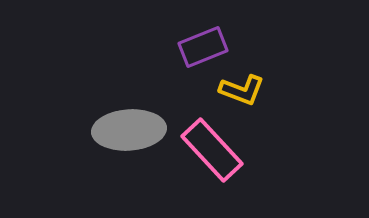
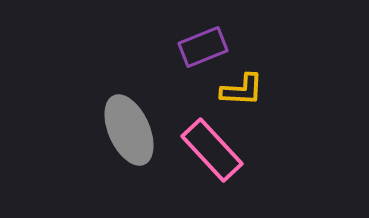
yellow L-shape: rotated 18 degrees counterclockwise
gray ellipse: rotated 70 degrees clockwise
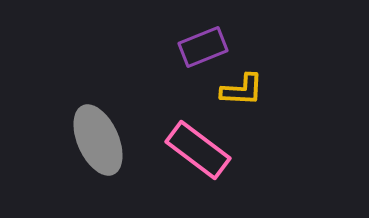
gray ellipse: moved 31 px left, 10 px down
pink rectangle: moved 14 px left; rotated 10 degrees counterclockwise
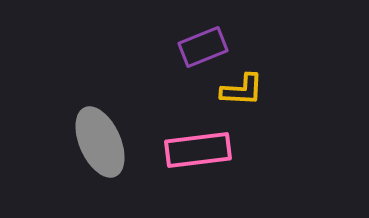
gray ellipse: moved 2 px right, 2 px down
pink rectangle: rotated 44 degrees counterclockwise
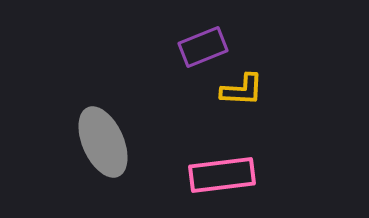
gray ellipse: moved 3 px right
pink rectangle: moved 24 px right, 25 px down
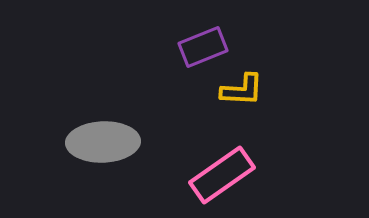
gray ellipse: rotated 68 degrees counterclockwise
pink rectangle: rotated 28 degrees counterclockwise
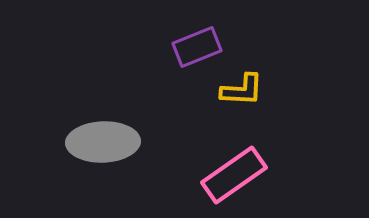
purple rectangle: moved 6 px left
pink rectangle: moved 12 px right
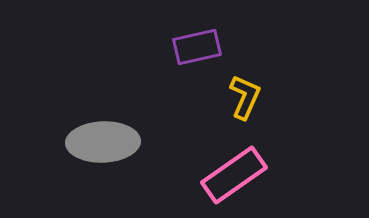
purple rectangle: rotated 9 degrees clockwise
yellow L-shape: moved 3 px right, 7 px down; rotated 69 degrees counterclockwise
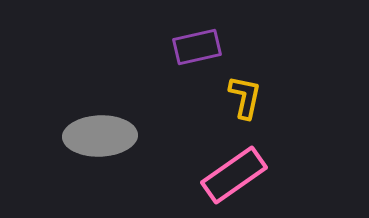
yellow L-shape: rotated 12 degrees counterclockwise
gray ellipse: moved 3 px left, 6 px up
